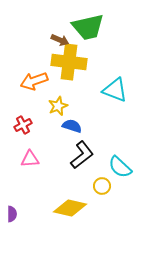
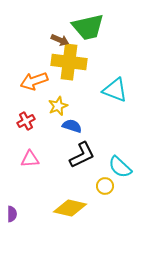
red cross: moved 3 px right, 4 px up
black L-shape: rotated 12 degrees clockwise
yellow circle: moved 3 px right
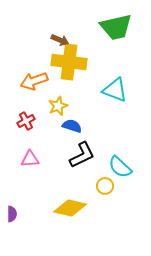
green trapezoid: moved 28 px right
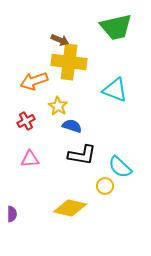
yellow star: rotated 18 degrees counterclockwise
black L-shape: rotated 36 degrees clockwise
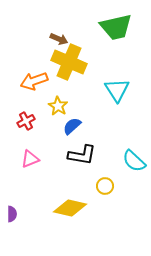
brown arrow: moved 1 px left, 1 px up
yellow cross: rotated 16 degrees clockwise
cyan triangle: moved 2 px right; rotated 36 degrees clockwise
blue semicircle: rotated 60 degrees counterclockwise
pink triangle: rotated 18 degrees counterclockwise
cyan semicircle: moved 14 px right, 6 px up
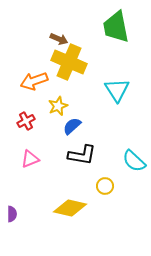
green trapezoid: rotated 92 degrees clockwise
yellow star: rotated 18 degrees clockwise
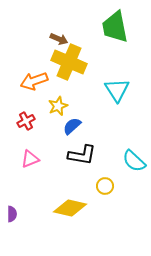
green trapezoid: moved 1 px left
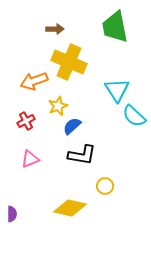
brown arrow: moved 4 px left, 10 px up; rotated 24 degrees counterclockwise
cyan semicircle: moved 45 px up
